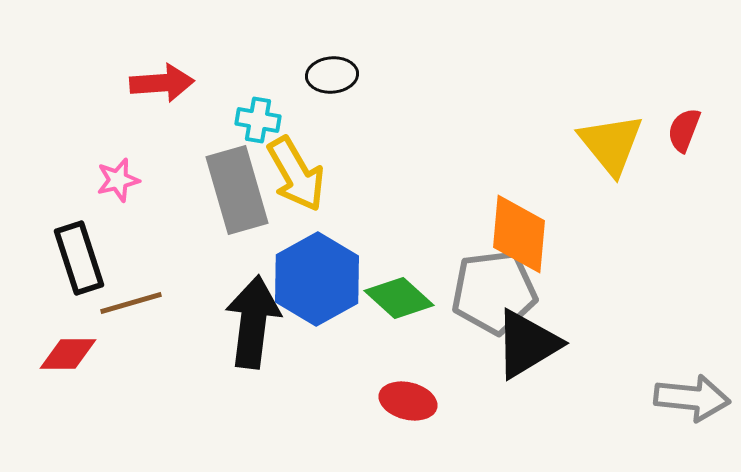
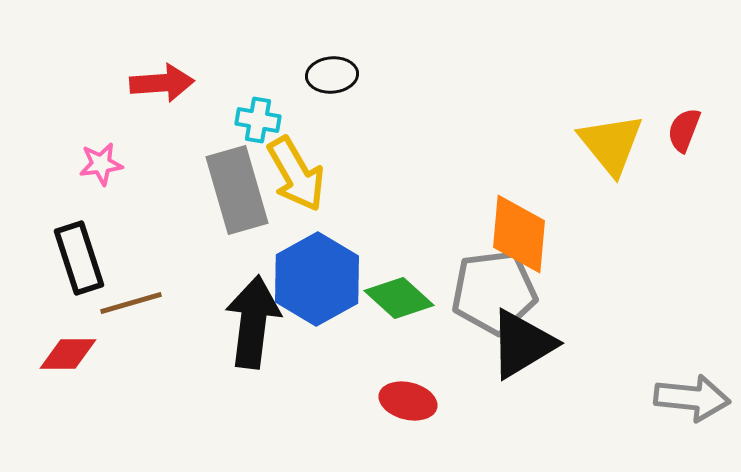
pink star: moved 17 px left, 16 px up; rotated 6 degrees clockwise
black triangle: moved 5 px left
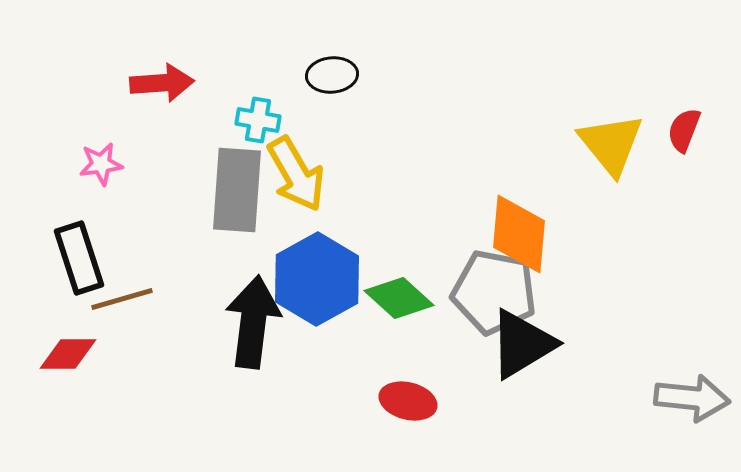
gray rectangle: rotated 20 degrees clockwise
gray pentagon: rotated 18 degrees clockwise
brown line: moved 9 px left, 4 px up
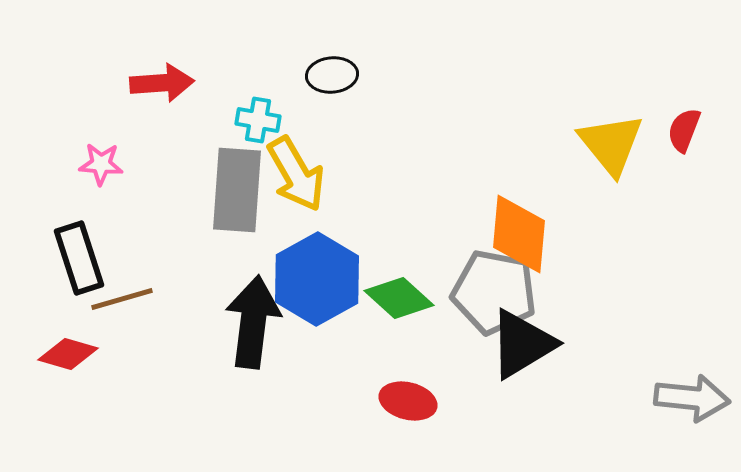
pink star: rotated 12 degrees clockwise
red diamond: rotated 16 degrees clockwise
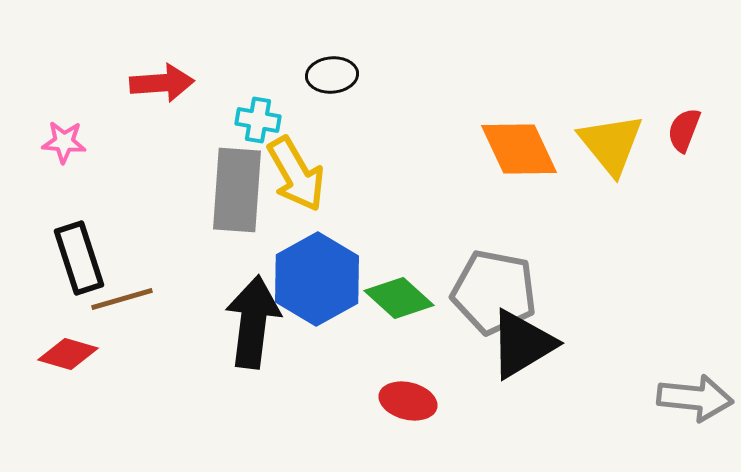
pink star: moved 37 px left, 22 px up
orange diamond: moved 85 px up; rotated 30 degrees counterclockwise
gray arrow: moved 3 px right
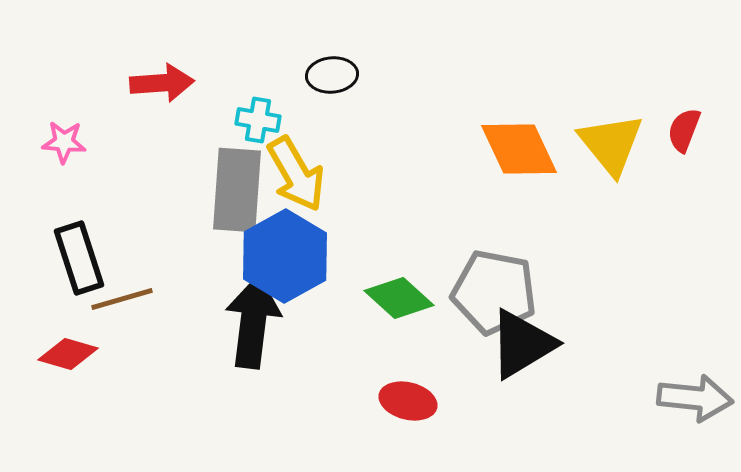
blue hexagon: moved 32 px left, 23 px up
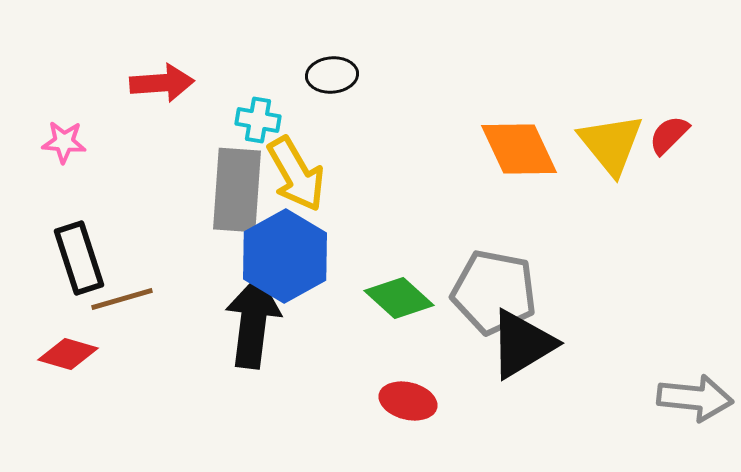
red semicircle: moved 15 px left, 5 px down; rotated 24 degrees clockwise
